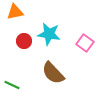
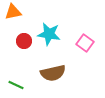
orange triangle: moved 2 px left
brown semicircle: rotated 60 degrees counterclockwise
green line: moved 4 px right
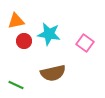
orange triangle: moved 3 px right, 9 px down
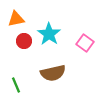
orange triangle: moved 2 px up
cyan star: rotated 25 degrees clockwise
green line: rotated 42 degrees clockwise
